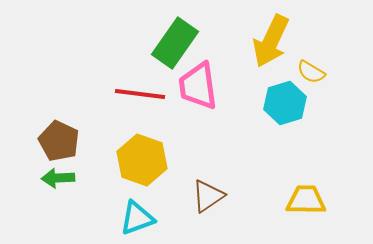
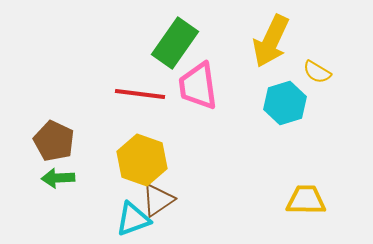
yellow semicircle: moved 6 px right
brown pentagon: moved 5 px left
brown triangle: moved 50 px left, 4 px down
cyan triangle: moved 4 px left, 1 px down
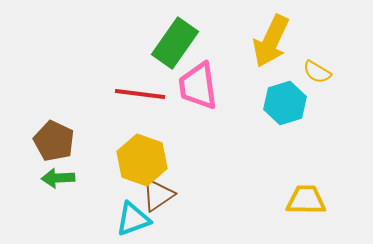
brown triangle: moved 5 px up
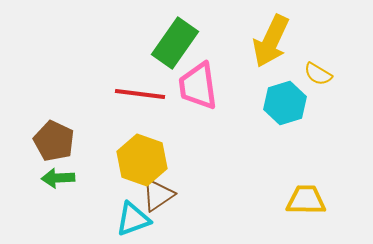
yellow semicircle: moved 1 px right, 2 px down
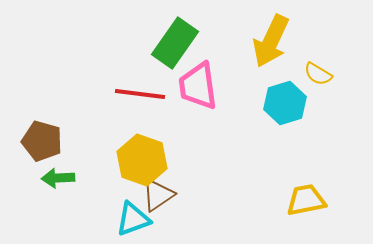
brown pentagon: moved 12 px left; rotated 9 degrees counterclockwise
yellow trapezoid: rotated 12 degrees counterclockwise
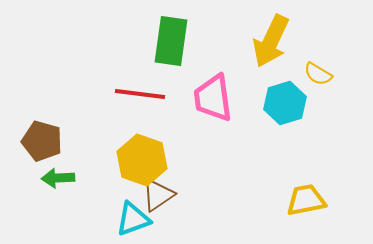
green rectangle: moved 4 px left, 2 px up; rotated 27 degrees counterclockwise
pink trapezoid: moved 15 px right, 12 px down
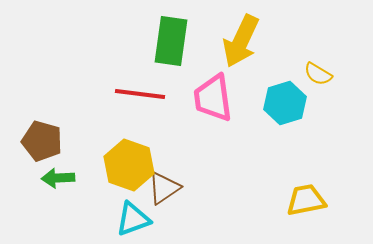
yellow arrow: moved 30 px left
yellow hexagon: moved 13 px left, 5 px down
brown triangle: moved 6 px right, 7 px up
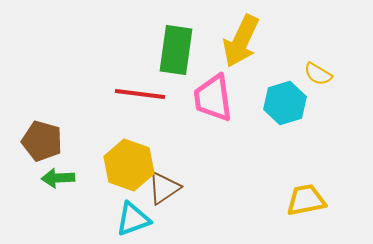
green rectangle: moved 5 px right, 9 px down
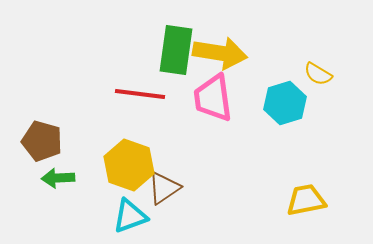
yellow arrow: moved 21 px left, 12 px down; rotated 106 degrees counterclockwise
cyan triangle: moved 3 px left, 3 px up
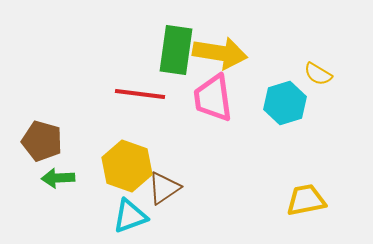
yellow hexagon: moved 2 px left, 1 px down
